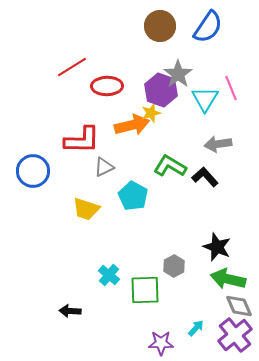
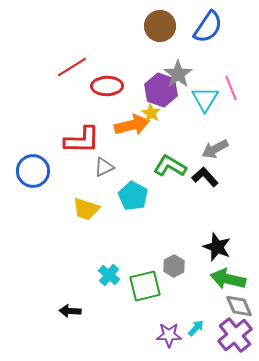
yellow star: rotated 24 degrees counterclockwise
gray arrow: moved 3 px left, 5 px down; rotated 20 degrees counterclockwise
green square: moved 4 px up; rotated 12 degrees counterclockwise
purple star: moved 8 px right, 8 px up
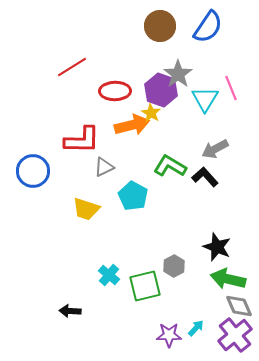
red ellipse: moved 8 px right, 5 px down
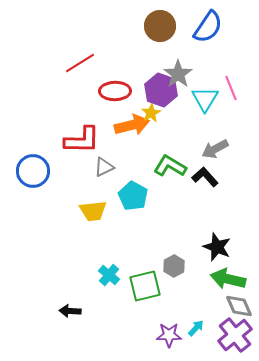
red line: moved 8 px right, 4 px up
yellow star: rotated 12 degrees clockwise
yellow trapezoid: moved 7 px right, 2 px down; rotated 24 degrees counterclockwise
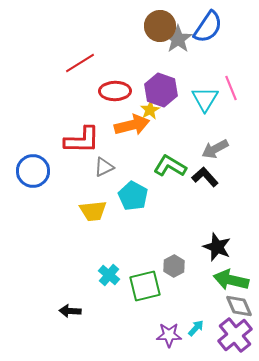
gray star: moved 35 px up
yellow star: moved 1 px left, 3 px up
green arrow: moved 3 px right, 1 px down
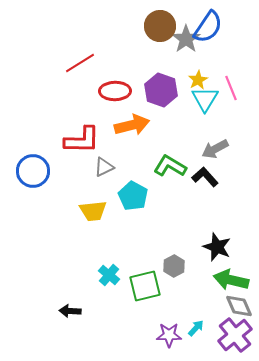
gray star: moved 8 px right
yellow star: moved 48 px right, 30 px up
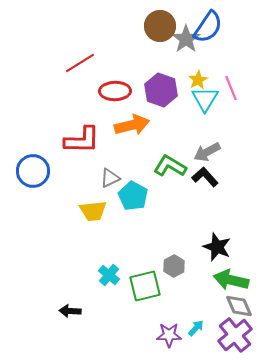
gray arrow: moved 8 px left, 3 px down
gray triangle: moved 6 px right, 11 px down
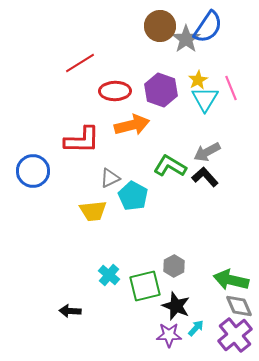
black star: moved 41 px left, 59 px down
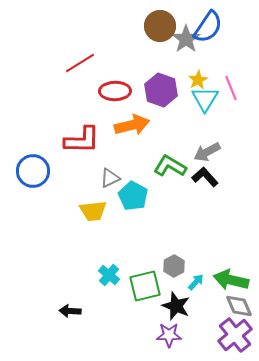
cyan arrow: moved 46 px up
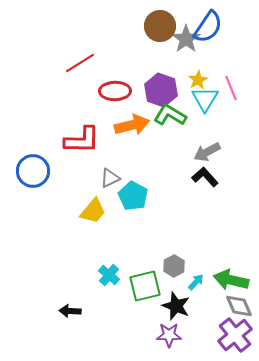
green L-shape: moved 51 px up
yellow trapezoid: rotated 44 degrees counterclockwise
